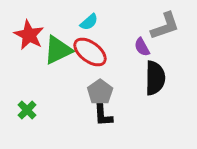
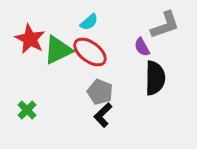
gray L-shape: moved 1 px up
red star: moved 1 px right, 4 px down
gray pentagon: rotated 15 degrees counterclockwise
black L-shape: rotated 50 degrees clockwise
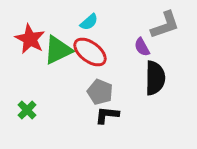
black L-shape: moved 4 px right; rotated 50 degrees clockwise
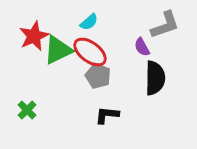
red star: moved 4 px right, 3 px up; rotated 20 degrees clockwise
gray pentagon: moved 2 px left, 16 px up
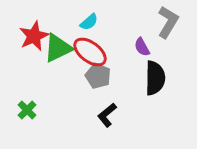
gray L-shape: moved 3 px right, 3 px up; rotated 40 degrees counterclockwise
green triangle: moved 2 px up
black L-shape: rotated 45 degrees counterclockwise
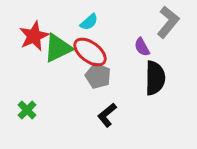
gray L-shape: rotated 8 degrees clockwise
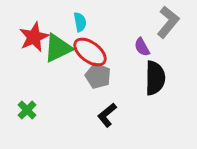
cyan semicircle: moved 9 px left; rotated 60 degrees counterclockwise
red star: moved 1 px down
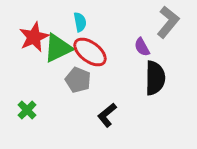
gray pentagon: moved 20 px left, 4 px down
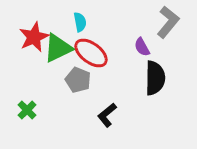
red ellipse: moved 1 px right, 1 px down
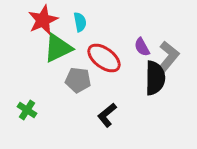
gray L-shape: moved 35 px down
red star: moved 9 px right, 17 px up
red ellipse: moved 13 px right, 5 px down
gray pentagon: rotated 15 degrees counterclockwise
green cross: rotated 12 degrees counterclockwise
